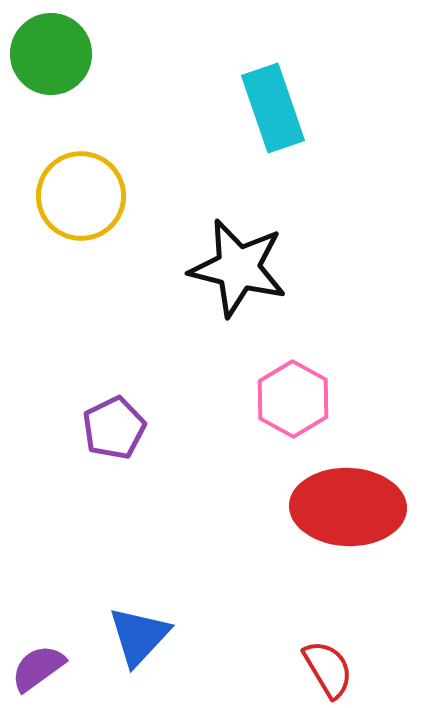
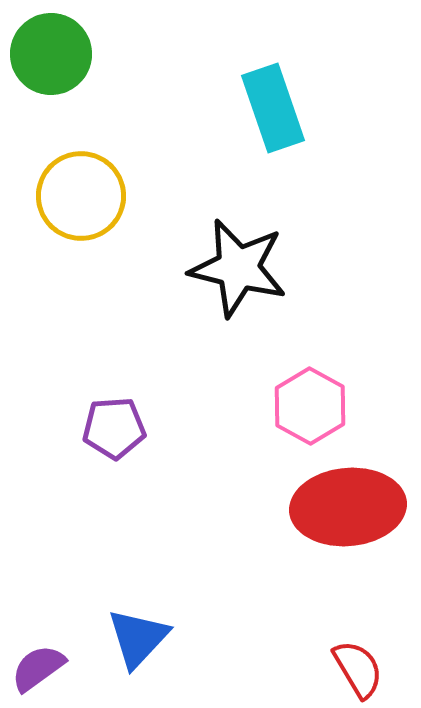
pink hexagon: moved 17 px right, 7 px down
purple pentagon: rotated 22 degrees clockwise
red ellipse: rotated 7 degrees counterclockwise
blue triangle: moved 1 px left, 2 px down
red semicircle: moved 30 px right
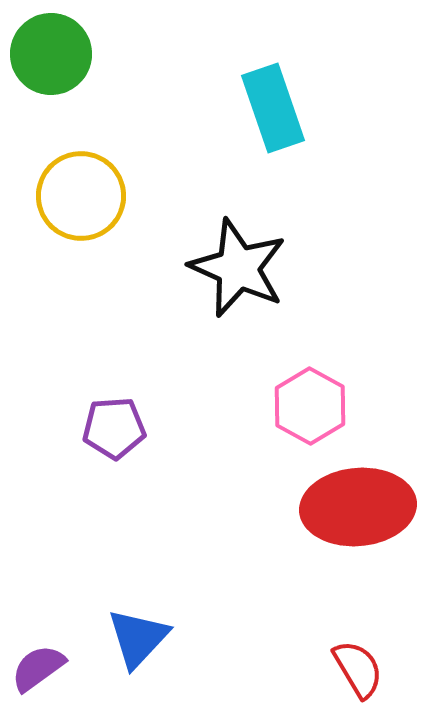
black star: rotated 10 degrees clockwise
red ellipse: moved 10 px right
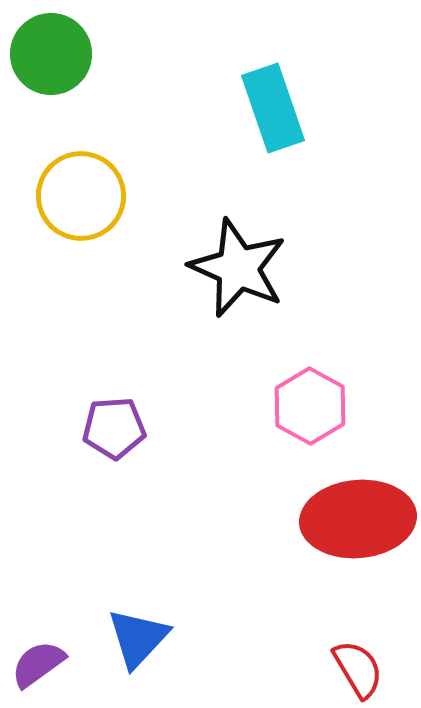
red ellipse: moved 12 px down
purple semicircle: moved 4 px up
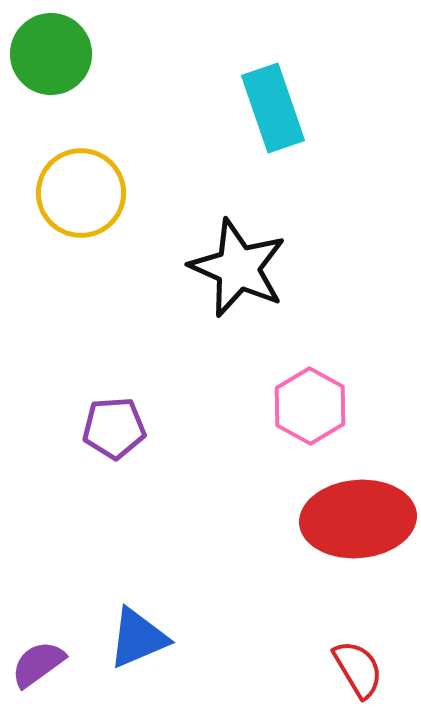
yellow circle: moved 3 px up
blue triangle: rotated 24 degrees clockwise
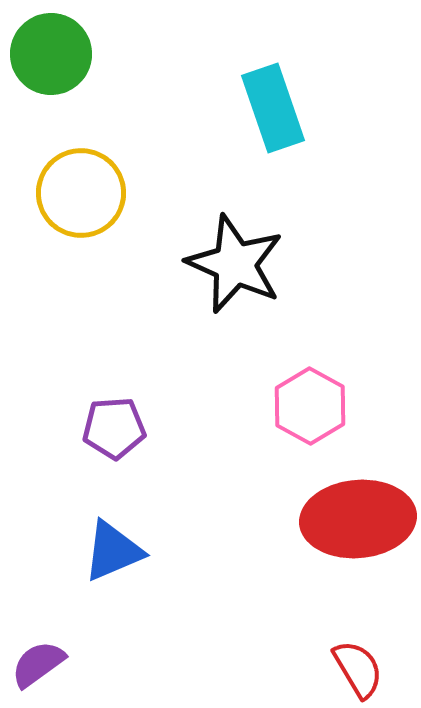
black star: moved 3 px left, 4 px up
blue triangle: moved 25 px left, 87 px up
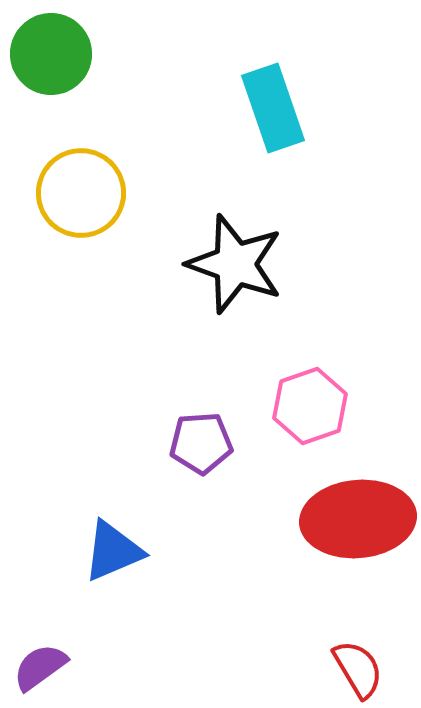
black star: rotated 4 degrees counterclockwise
pink hexagon: rotated 12 degrees clockwise
purple pentagon: moved 87 px right, 15 px down
purple semicircle: moved 2 px right, 3 px down
